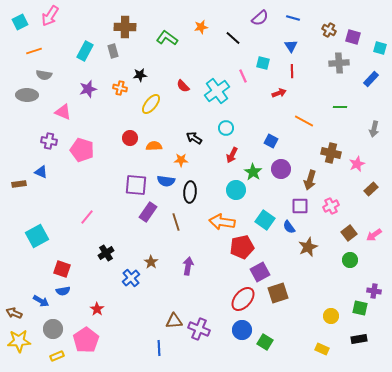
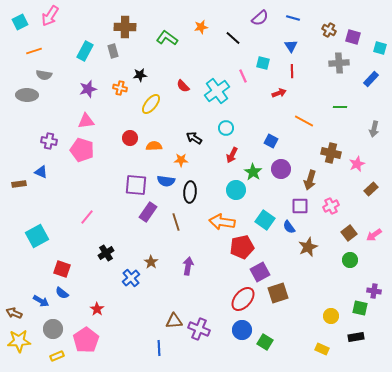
pink triangle at (63, 112): moved 23 px right, 9 px down; rotated 30 degrees counterclockwise
blue semicircle at (63, 291): moved 1 px left, 2 px down; rotated 48 degrees clockwise
black rectangle at (359, 339): moved 3 px left, 2 px up
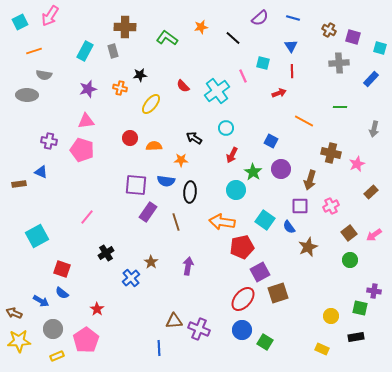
brown rectangle at (371, 189): moved 3 px down
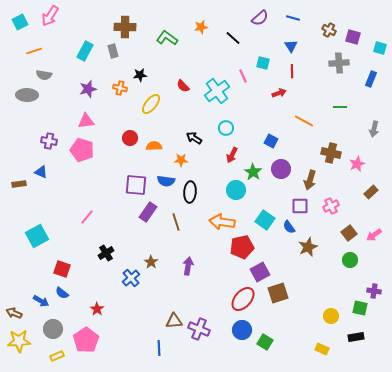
blue rectangle at (371, 79): rotated 21 degrees counterclockwise
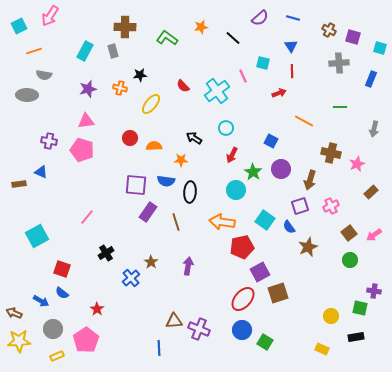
cyan square at (20, 22): moved 1 px left, 4 px down
purple square at (300, 206): rotated 18 degrees counterclockwise
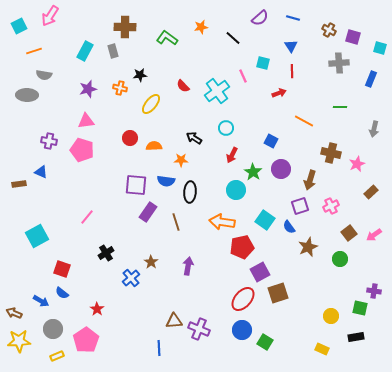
green circle at (350, 260): moved 10 px left, 1 px up
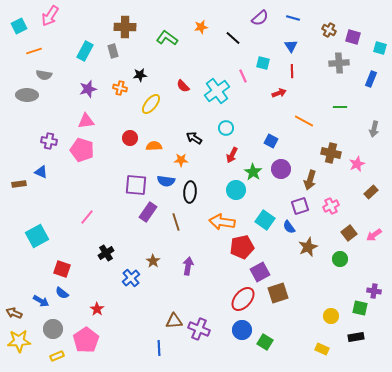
brown star at (151, 262): moved 2 px right, 1 px up
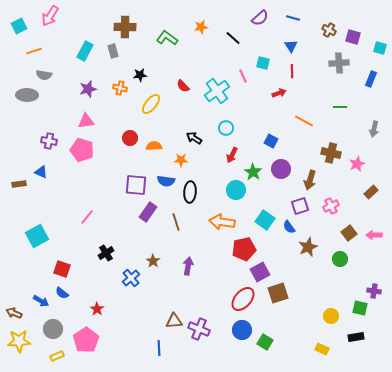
pink arrow at (374, 235): rotated 35 degrees clockwise
red pentagon at (242, 247): moved 2 px right, 2 px down
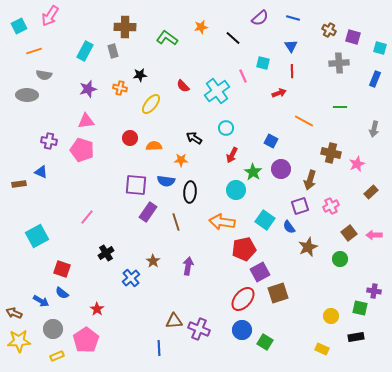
blue rectangle at (371, 79): moved 4 px right
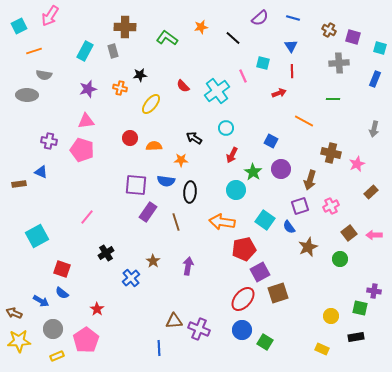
green line at (340, 107): moved 7 px left, 8 px up
